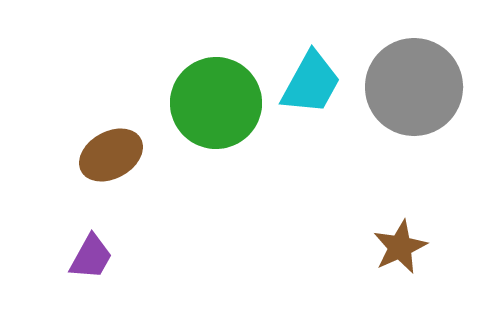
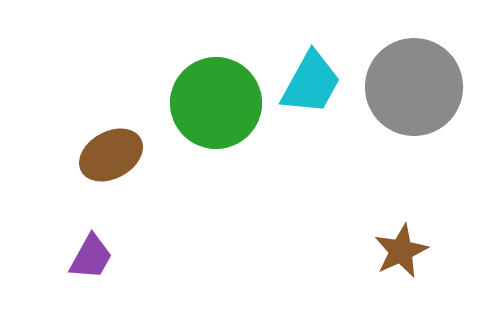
brown star: moved 1 px right, 4 px down
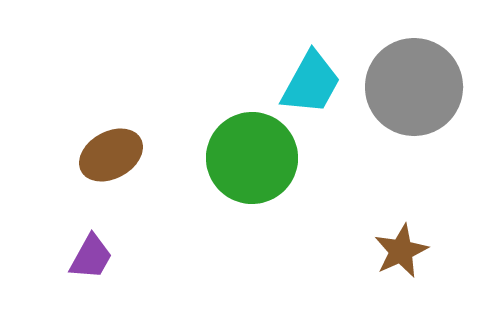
green circle: moved 36 px right, 55 px down
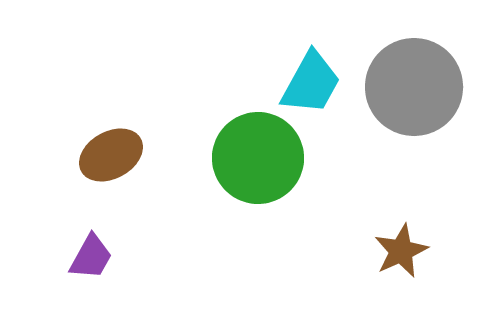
green circle: moved 6 px right
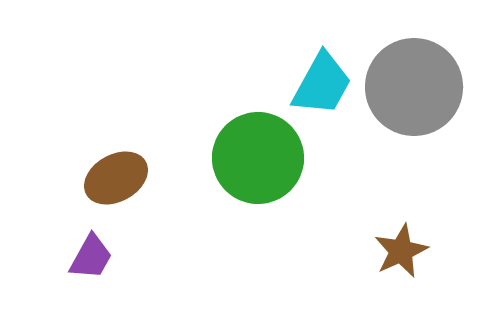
cyan trapezoid: moved 11 px right, 1 px down
brown ellipse: moved 5 px right, 23 px down
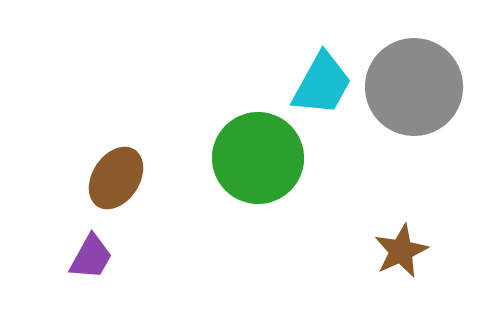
brown ellipse: rotated 28 degrees counterclockwise
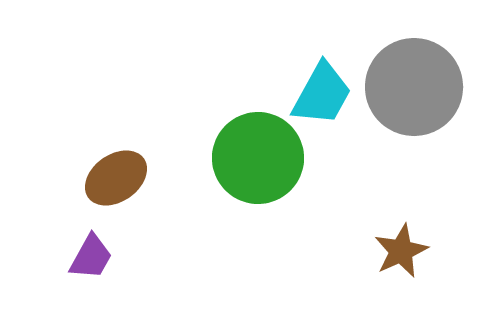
cyan trapezoid: moved 10 px down
brown ellipse: rotated 22 degrees clockwise
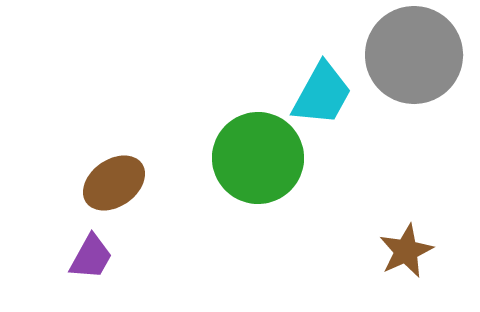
gray circle: moved 32 px up
brown ellipse: moved 2 px left, 5 px down
brown star: moved 5 px right
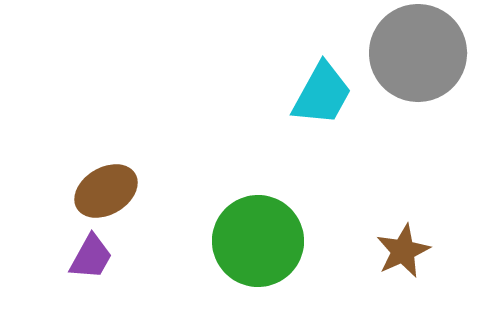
gray circle: moved 4 px right, 2 px up
green circle: moved 83 px down
brown ellipse: moved 8 px left, 8 px down; rotated 4 degrees clockwise
brown star: moved 3 px left
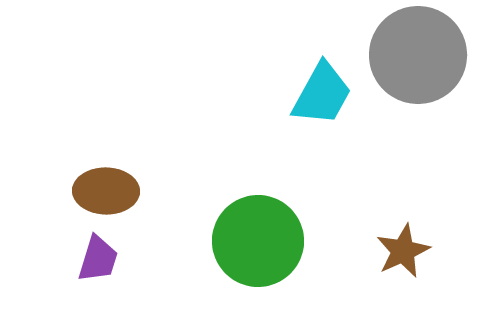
gray circle: moved 2 px down
brown ellipse: rotated 32 degrees clockwise
purple trapezoid: moved 7 px right, 2 px down; rotated 12 degrees counterclockwise
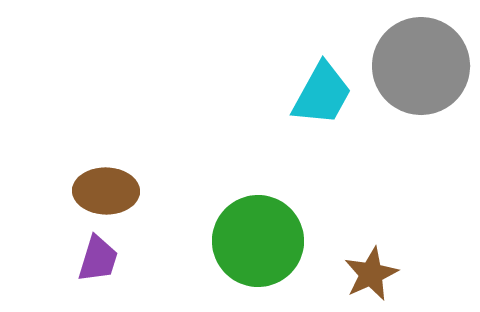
gray circle: moved 3 px right, 11 px down
brown star: moved 32 px left, 23 px down
